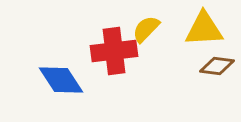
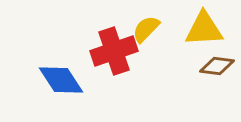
red cross: rotated 12 degrees counterclockwise
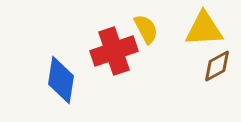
yellow semicircle: rotated 108 degrees clockwise
brown diamond: rotated 36 degrees counterclockwise
blue diamond: rotated 42 degrees clockwise
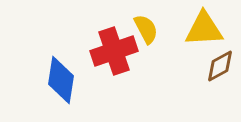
brown diamond: moved 3 px right
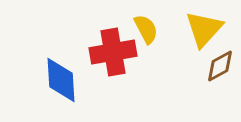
yellow triangle: rotated 45 degrees counterclockwise
red cross: moved 1 px left, 1 px down; rotated 9 degrees clockwise
blue diamond: rotated 12 degrees counterclockwise
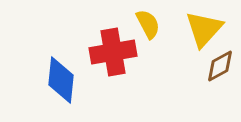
yellow semicircle: moved 2 px right, 5 px up
blue diamond: rotated 9 degrees clockwise
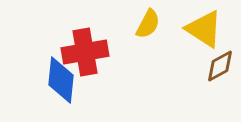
yellow semicircle: rotated 56 degrees clockwise
yellow triangle: rotated 39 degrees counterclockwise
red cross: moved 28 px left
